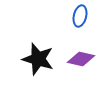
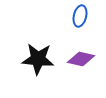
black star: rotated 12 degrees counterclockwise
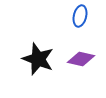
black star: rotated 16 degrees clockwise
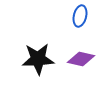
black star: rotated 24 degrees counterclockwise
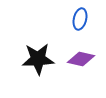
blue ellipse: moved 3 px down
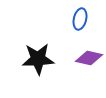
purple diamond: moved 8 px right, 1 px up
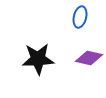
blue ellipse: moved 2 px up
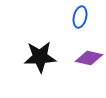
black star: moved 2 px right, 2 px up
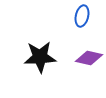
blue ellipse: moved 2 px right, 1 px up
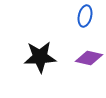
blue ellipse: moved 3 px right
